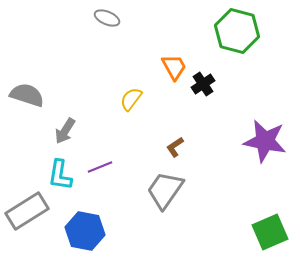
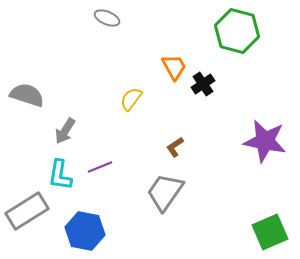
gray trapezoid: moved 2 px down
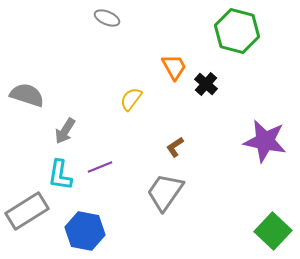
black cross: moved 3 px right; rotated 15 degrees counterclockwise
green square: moved 3 px right, 1 px up; rotated 24 degrees counterclockwise
